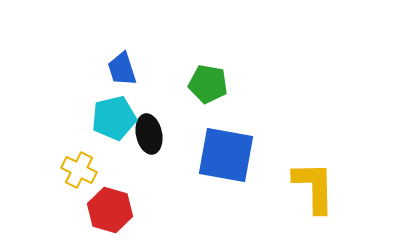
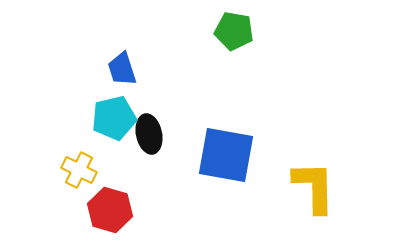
green pentagon: moved 26 px right, 53 px up
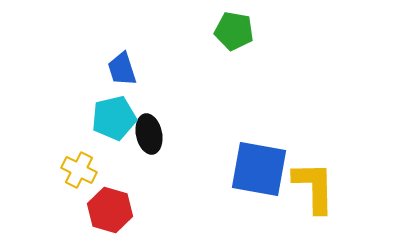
blue square: moved 33 px right, 14 px down
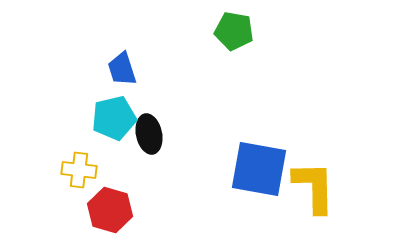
yellow cross: rotated 20 degrees counterclockwise
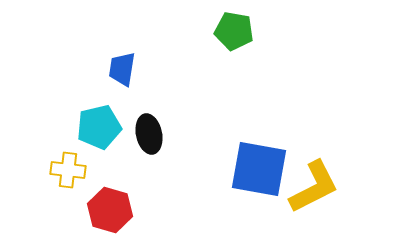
blue trapezoid: rotated 27 degrees clockwise
cyan pentagon: moved 15 px left, 9 px down
yellow cross: moved 11 px left
yellow L-shape: rotated 64 degrees clockwise
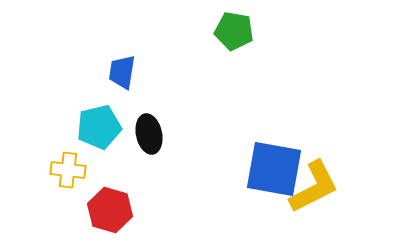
blue trapezoid: moved 3 px down
blue square: moved 15 px right
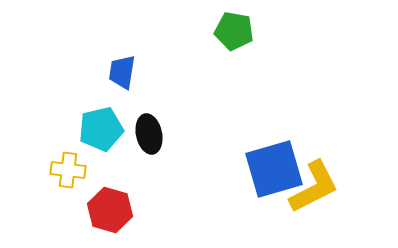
cyan pentagon: moved 2 px right, 2 px down
blue square: rotated 26 degrees counterclockwise
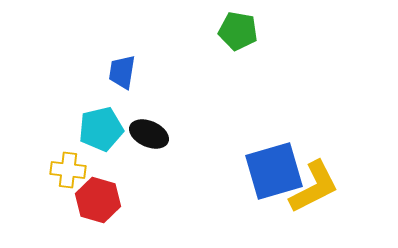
green pentagon: moved 4 px right
black ellipse: rotated 54 degrees counterclockwise
blue square: moved 2 px down
red hexagon: moved 12 px left, 10 px up
